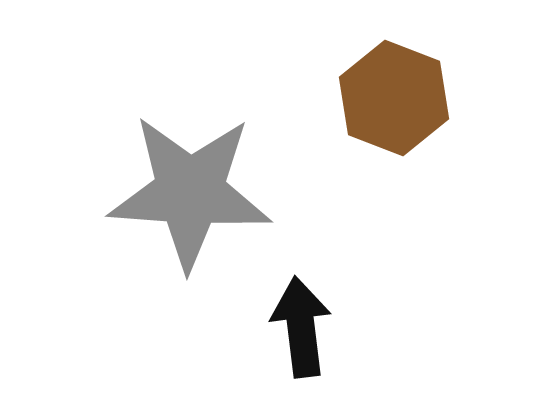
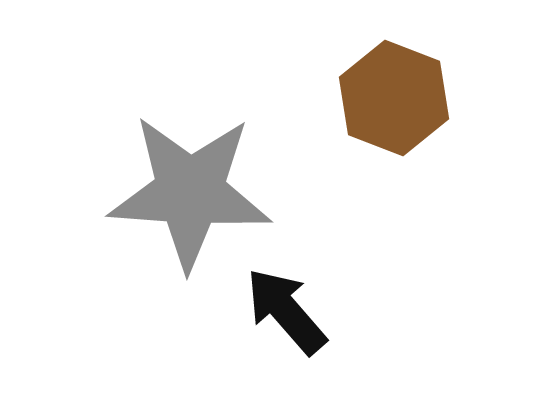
black arrow: moved 15 px left, 16 px up; rotated 34 degrees counterclockwise
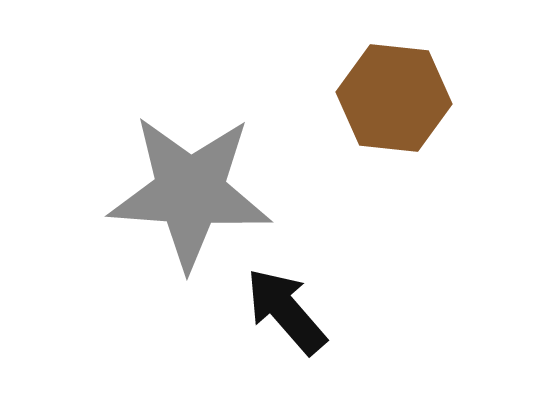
brown hexagon: rotated 15 degrees counterclockwise
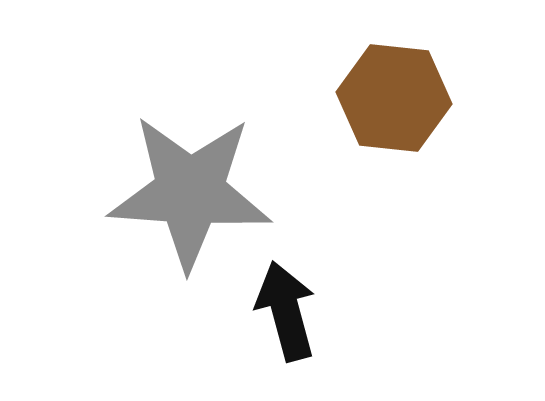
black arrow: rotated 26 degrees clockwise
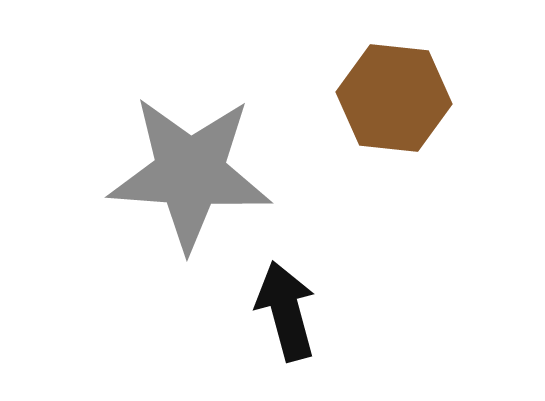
gray star: moved 19 px up
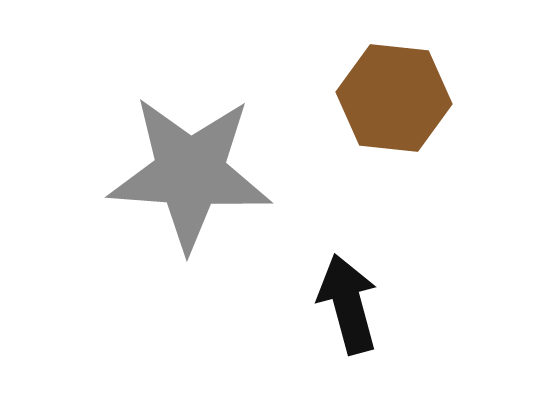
black arrow: moved 62 px right, 7 px up
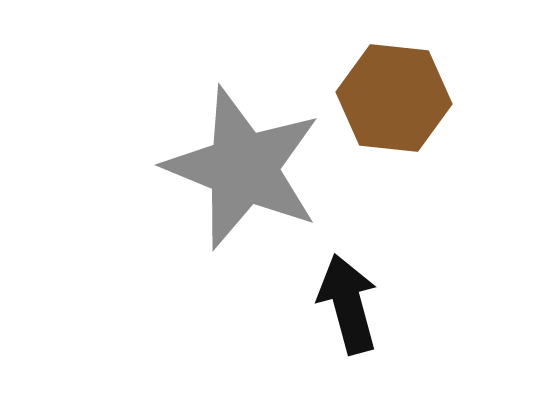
gray star: moved 53 px right, 5 px up; rotated 18 degrees clockwise
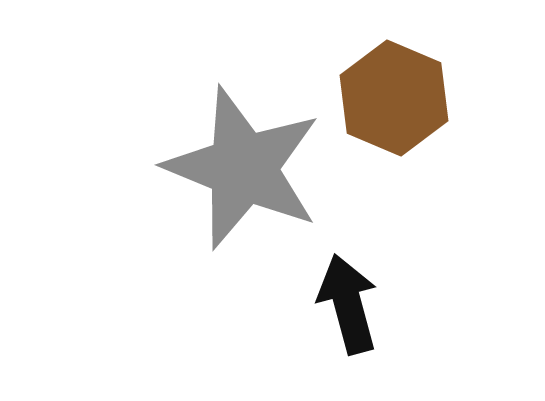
brown hexagon: rotated 17 degrees clockwise
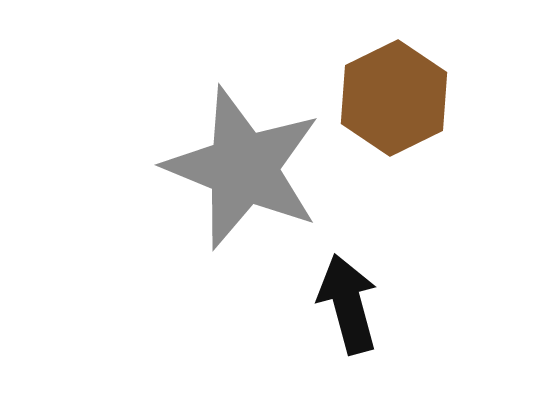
brown hexagon: rotated 11 degrees clockwise
